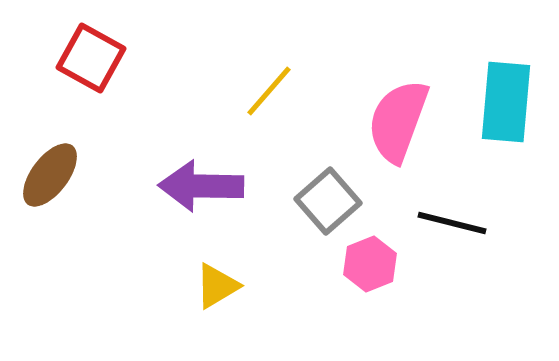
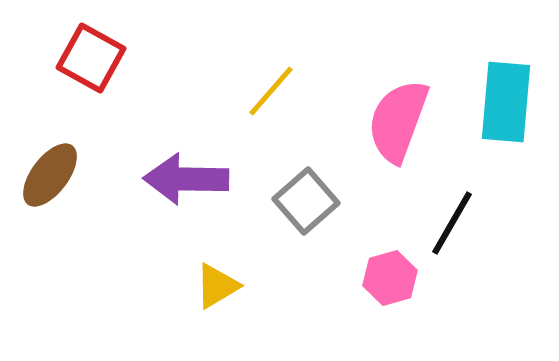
yellow line: moved 2 px right
purple arrow: moved 15 px left, 7 px up
gray square: moved 22 px left
black line: rotated 74 degrees counterclockwise
pink hexagon: moved 20 px right, 14 px down; rotated 6 degrees clockwise
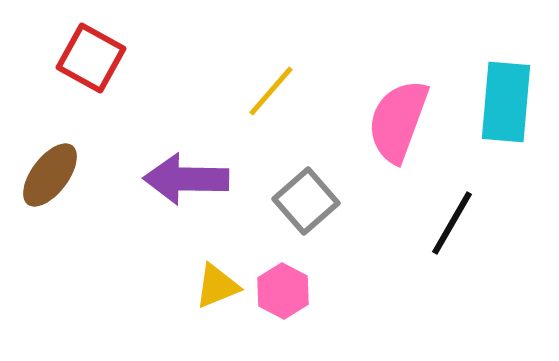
pink hexagon: moved 107 px left, 13 px down; rotated 16 degrees counterclockwise
yellow triangle: rotated 9 degrees clockwise
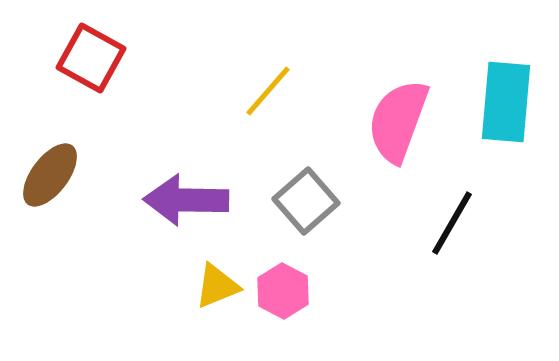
yellow line: moved 3 px left
purple arrow: moved 21 px down
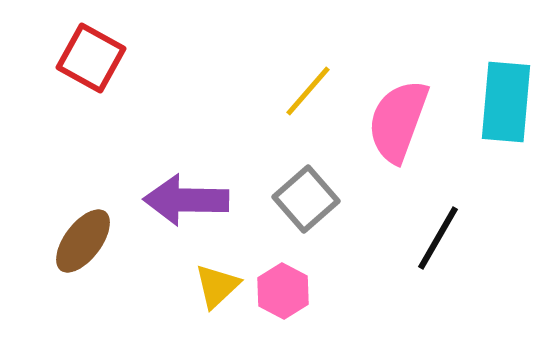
yellow line: moved 40 px right
brown ellipse: moved 33 px right, 66 px down
gray square: moved 2 px up
black line: moved 14 px left, 15 px down
yellow triangle: rotated 21 degrees counterclockwise
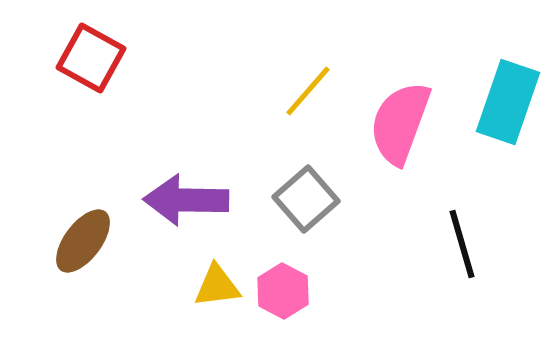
cyan rectangle: moved 2 px right; rotated 14 degrees clockwise
pink semicircle: moved 2 px right, 2 px down
black line: moved 24 px right, 6 px down; rotated 46 degrees counterclockwise
yellow triangle: rotated 36 degrees clockwise
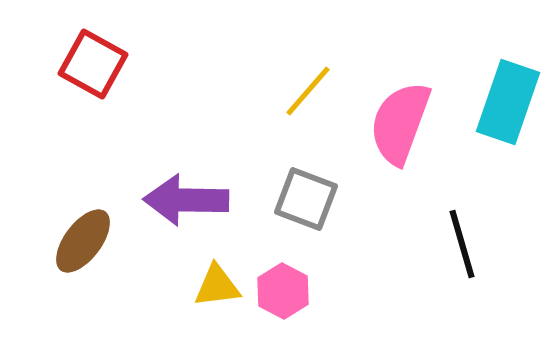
red square: moved 2 px right, 6 px down
gray square: rotated 28 degrees counterclockwise
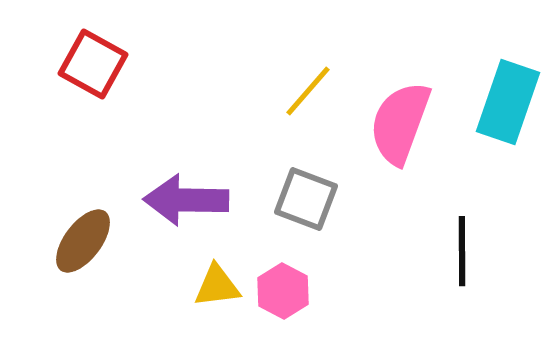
black line: moved 7 px down; rotated 16 degrees clockwise
